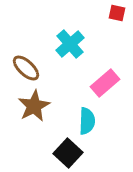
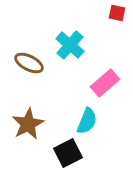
cyan cross: moved 1 px down; rotated 8 degrees counterclockwise
brown ellipse: moved 3 px right, 5 px up; rotated 16 degrees counterclockwise
brown star: moved 6 px left, 18 px down
cyan semicircle: rotated 20 degrees clockwise
black square: rotated 20 degrees clockwise
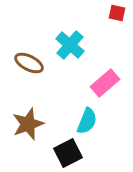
brown star: rotated 8 degrees clockwise
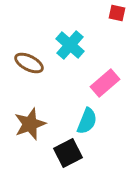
brown star: moved 2 px right
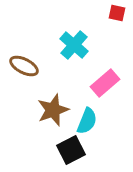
cyan cross: moved 4 px right
brown ellipse: moved 5 px left, 3 px down
brown star: moved 23 px right, 14 px up
black square: moved 3 px right, 3 px up
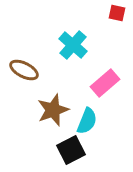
cyan cross: moved 1 px left
brown ellipse: moved 4 px down
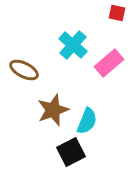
pink rectangle: moved 4 px right, 20 px up
black square: moved 2 px down
